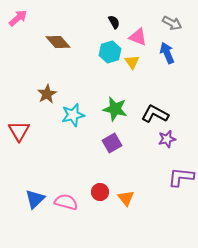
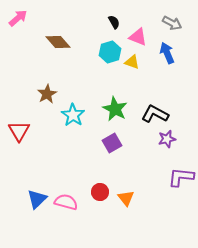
yellow triangle: rotated 35 degrees counterclockwise
green star: rotated 15 degrees clockwise
cyan star: rotated 25 degrees counterclockwise
blue triangle: moved 2 px right
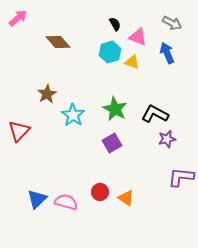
black semicircle: moved 1 px right, 2 px down
red triangle: rotated 15 degrees clockwise
orange triangle: rotated 18 degrees counterclockwise
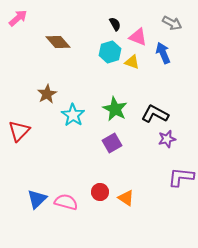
blue arrow: moved 4 px left
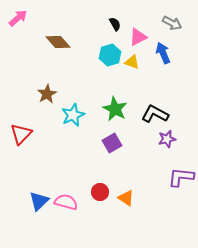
pink triangle: rotated 48 degrees counterclockwise
cyan hexagon: moved 3 px down
cyan star: rotated 15 degrees clockwise
red triangle: moved 2 px right, 3 px down
blue triangle: moved 2 px right, 2 px down
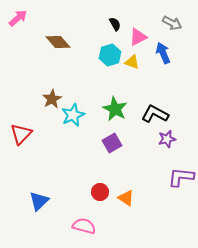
brown star: moved 5 px right, 5 px down
pink semicircle: moved 18 px right, 24 px down
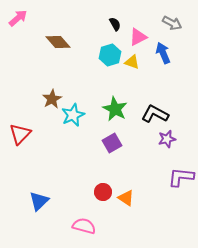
red triangle: moved 1 px left
red circle: moved 3 px right
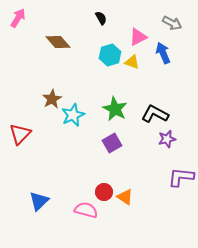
pink arrow: rotated 18 degrees counterclockwise
black semicircle: moved 14 px left, 6 px up
red circle: moved 1 px right
orange triangle: moved 1 px left, 1 px up
pink semicircle: moved 2 px right, 16 px up
